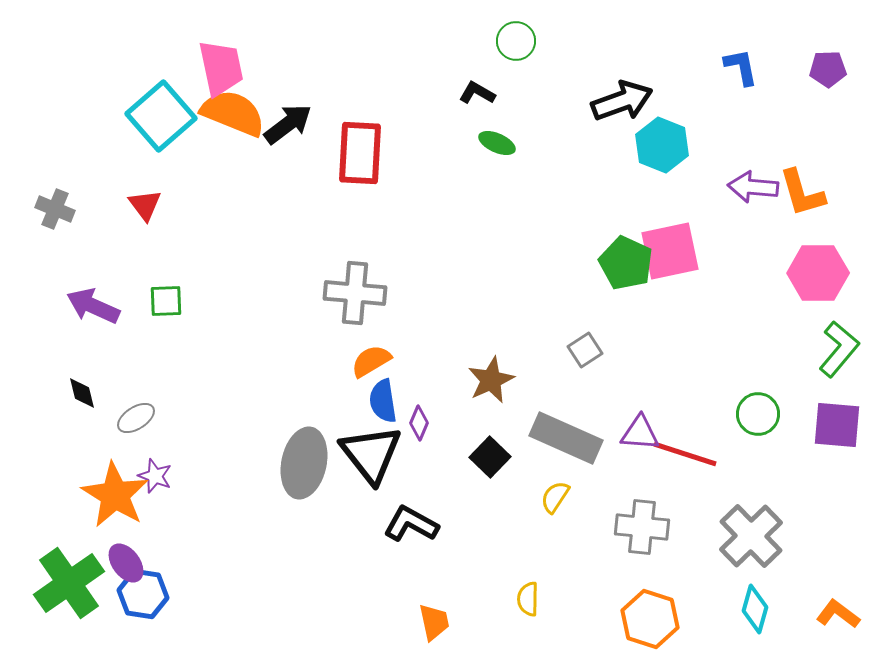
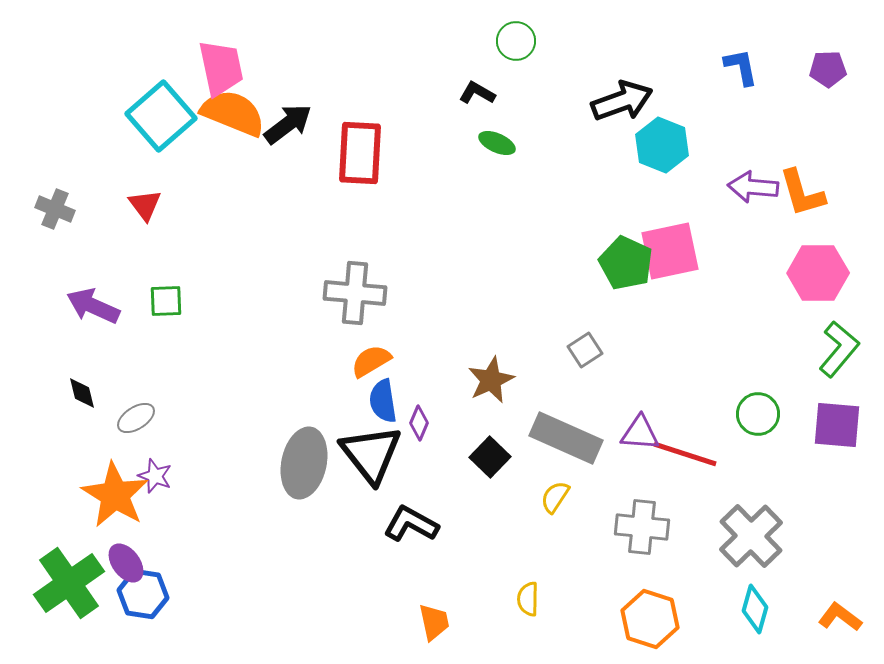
orange L-shape at (838, 614): moved 2 px right, 3 px down
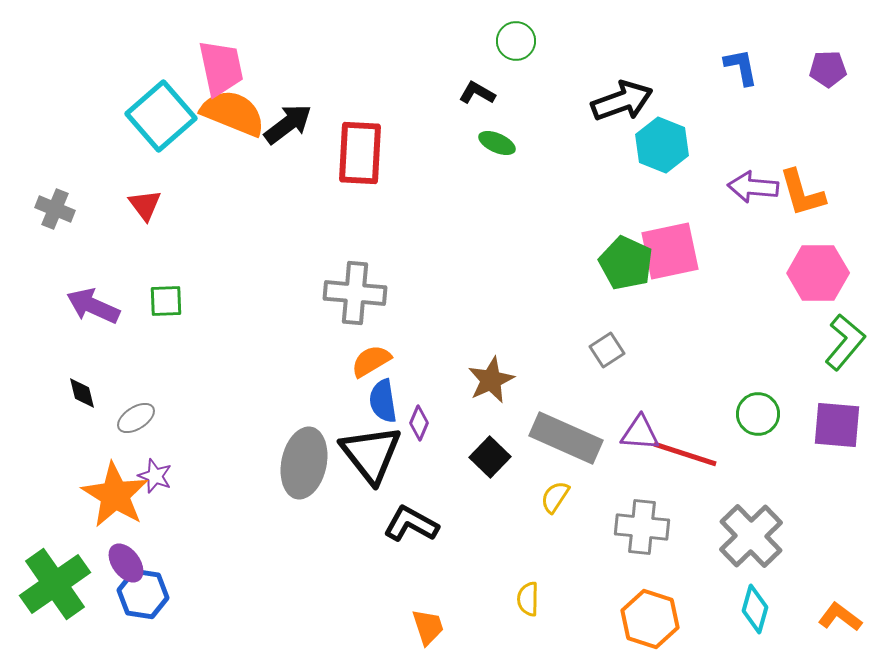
green L-shape at (839, 349): moved 6 px right, 7 px up
gray square at (585, 350): moved 22 px right
green cross at (69, 583): moved 14 px left, 1 px down
orange trapezoid at (434, 622): moved 6 px left, 5 px down; rotated 6 degrees counterclockwise
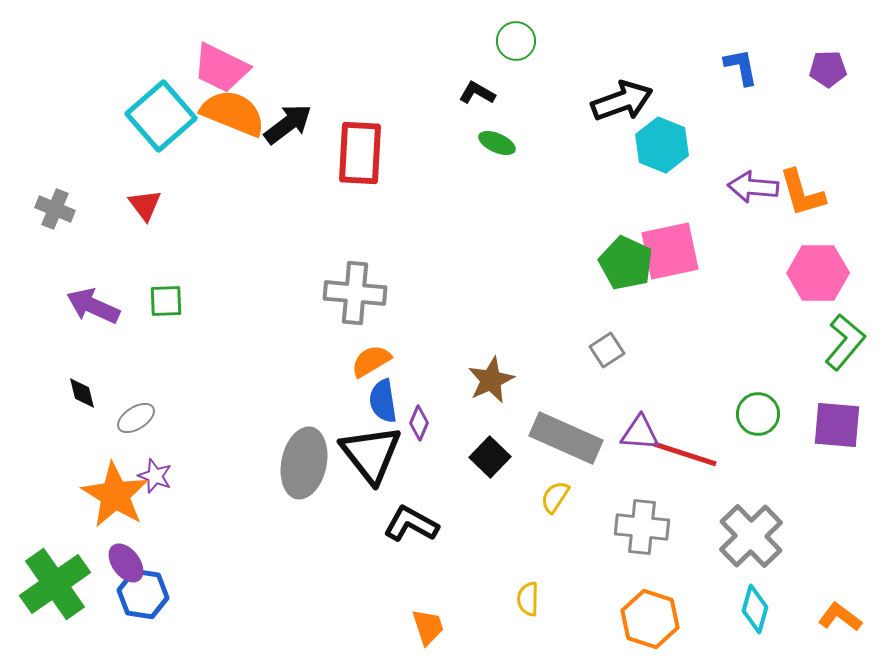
pink trapezoid at (221, 68): rotated 128 degrees clockwise
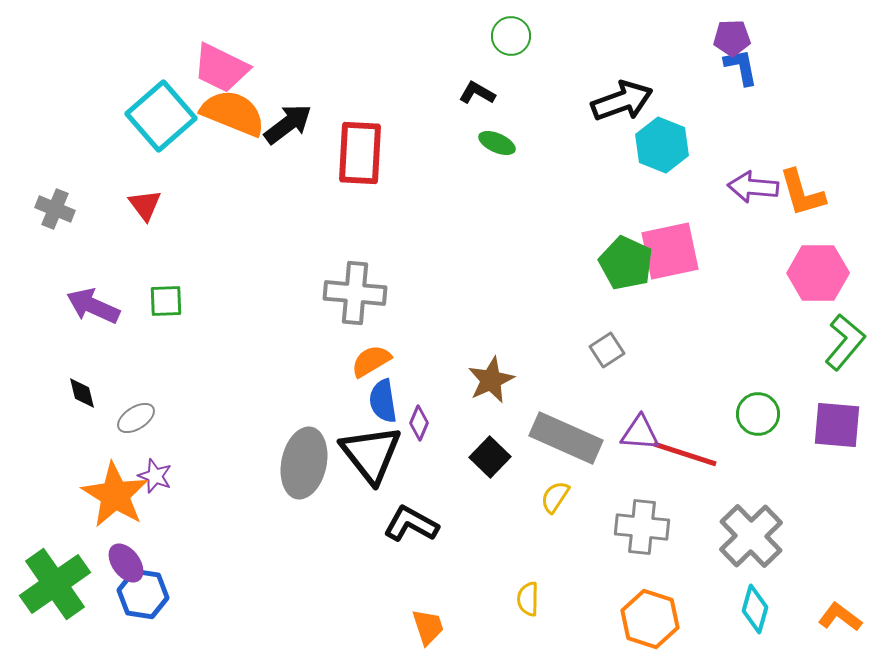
green circle at (516, 41): moved 5 px left, 5 px up
purple pentagon at (828, 69): moved 96 px left, 31 px up
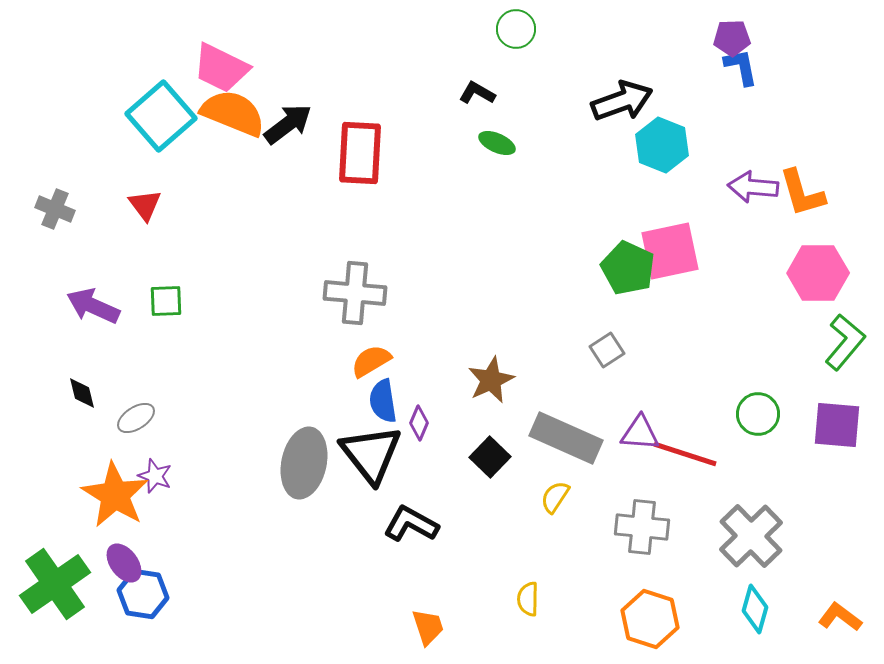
green circle at (511, 36): moved 5 px right, 7 px up
green pentagon at (626, 263): moved 2 px right, 5 px down
purple ellipse at (126, 563): moved 2 px left
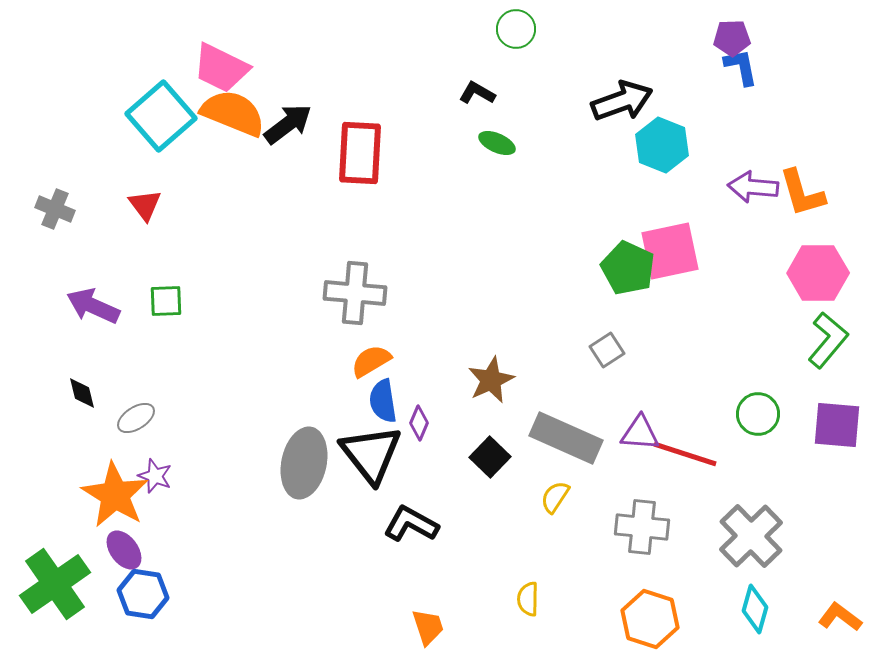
green L-shape at (845, 342): moved 17 px left, 2 px up
purple ellipse at (124, 563): moved 13 px up
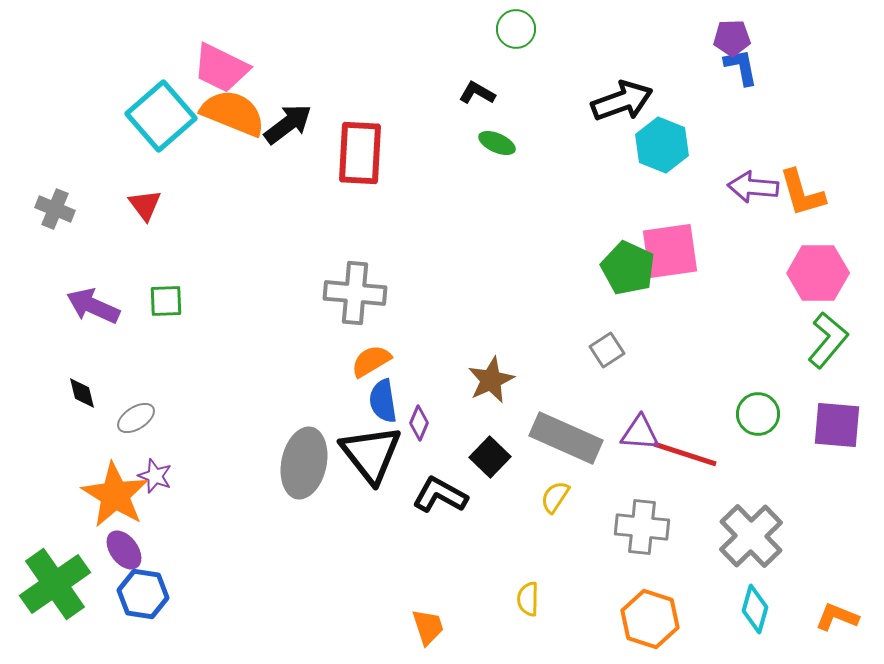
pink square at (670, 251): rotated 4 degrees clockwise
black L-shape at (411, 524): moved 29 px right, 29 px up
orange L-shape at (840, 617): moved 3 px left; rotated 15 degrees counterclockwise
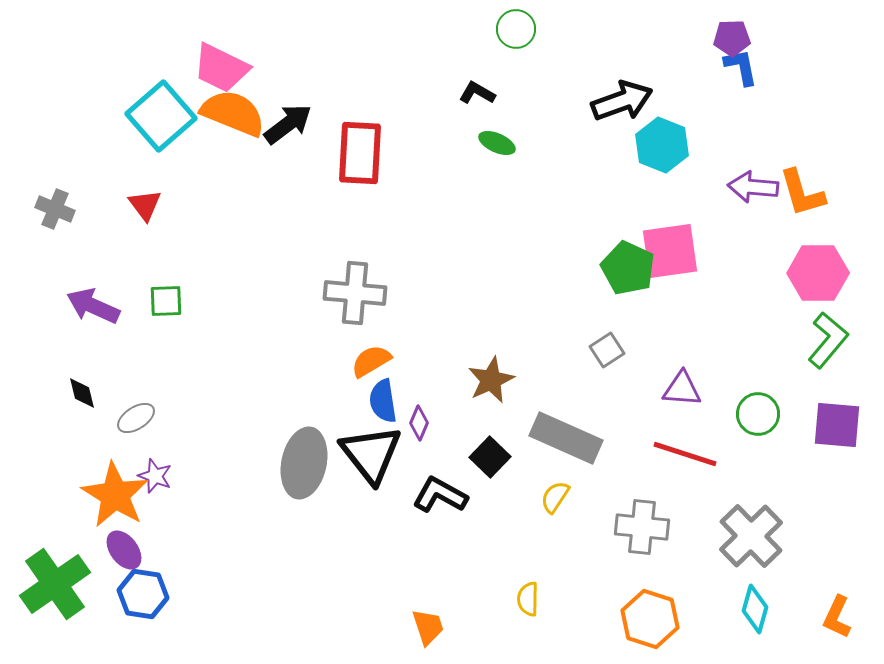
purple triangle at (640, 433): moved 42 px right, 44 px up
orange L-shape at (837, 617): rotated 87 degrees counterclockwise
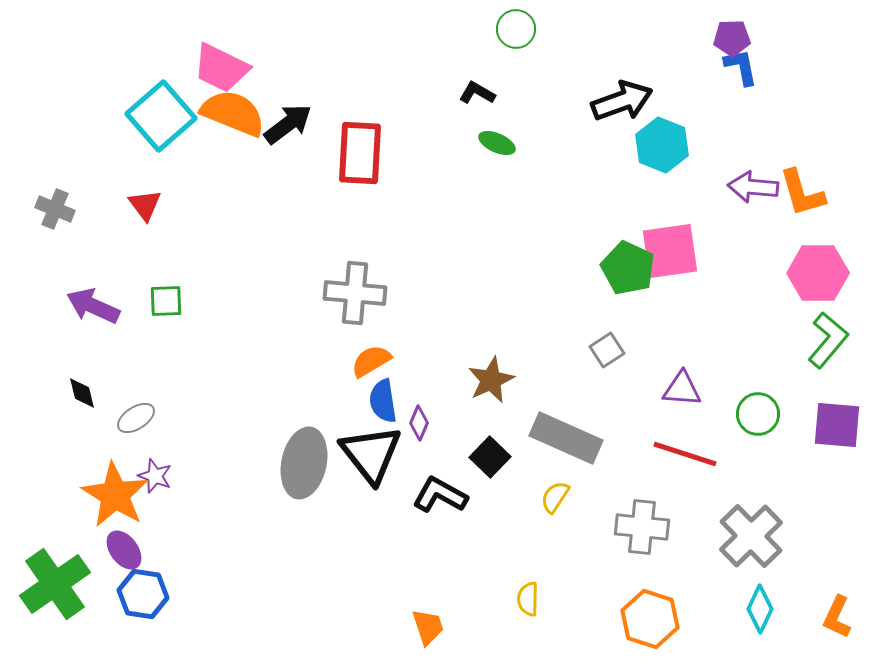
cyan diamond at (755, 609): moved 5 px right; rotated 9 degrees clockwise
